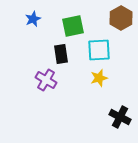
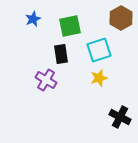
green square: moved 3 px left
cyan square: rotated 15 degrees counterclockwise
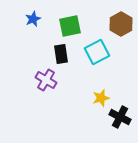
brown hexagon: moved 6 px down
cyan square: moved 2 px left, 2 px down; rotated 10 degrees counterclockwise
yellow star: moved 2 px right, 20 px down
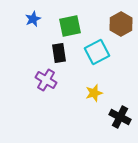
black rectangle: moved 2 px left, 1 px up
yellow star: moved 7 px left, 5 px up
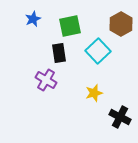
cyan square: moved 1 px right, 1 px up; rotated 15 degrees counterclockwise
